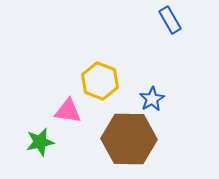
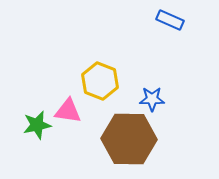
blue rectangle: rotated 36 degrees counterclockwise
blue star: rotated 30 degrees clockwise
green star: moved 3 px left, 17 px up
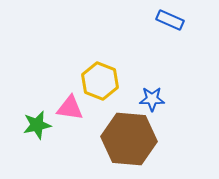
pink triangle: moved 2 px right, 3 px up
brown hexagon: rotated 4 degrees clockwise
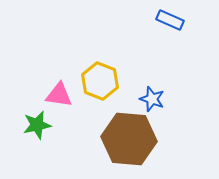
blue star: rotated 20 degrees clockwise
pink triangle: moved 11 px left, 13 px up
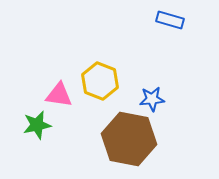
blue rectangle: rotated 8 degrees counterclockwise
blue star: rotated 25 degrees counterclockwise
brown hexagon: rotated 6 degrees clockwise
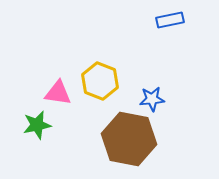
blue rectangle: rotated 28 degrees counterclockwise
pink triangle: moved 1 px left, 2 px up
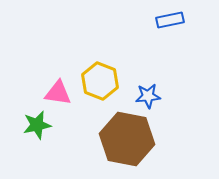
blue star: moved 4 px left, 3 px up
brown hexagon: moved 2 px left
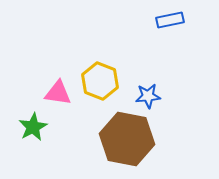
green star: moved 4 px left, 2 px down; rotated 16 degrees counterclockwise
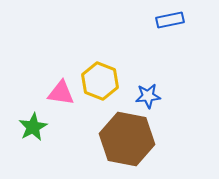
pink triangle: moved 3 px right
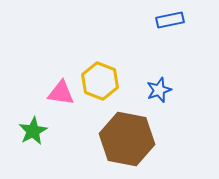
blue star: moved 11 px right, 6 px up; rotated 15 degrees counterclockwise
green star: moved 4 px down
